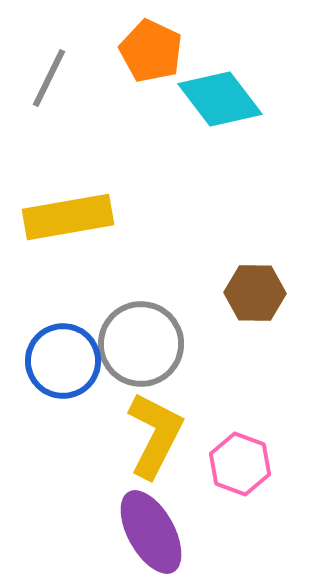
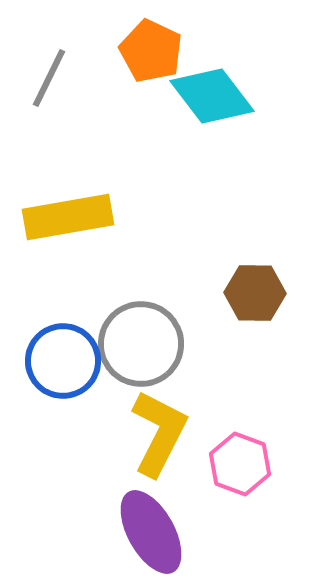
cyan diamond: moved 8 px left, 3 px up
yellow L-shape: moved 4 px right, 2 px up
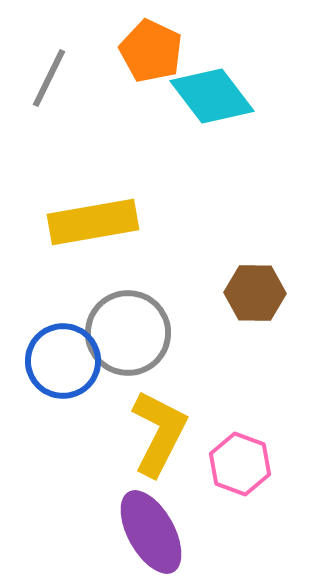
yellow rectangle: moved 25 px right, 5 px down
gray circle: moved 13 px left, 11 px up
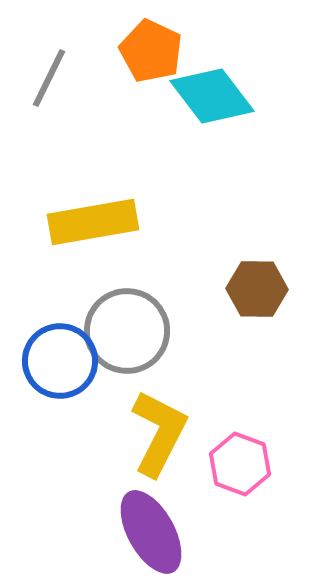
brown hexagon: moved 2 px right, 4 px up
gray circle: moved 1 px left, 2 px up
blue circle: moved 3 px left
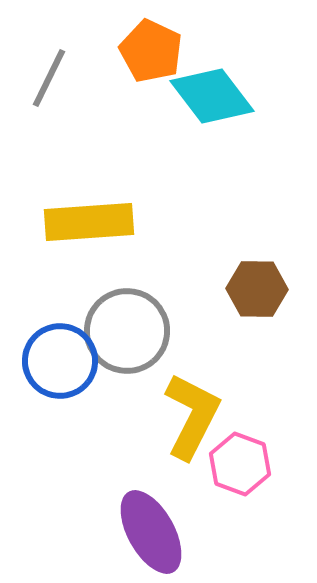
yellow rectangle: moved 4 px left; rotated 6 degrees clockwise
yellow L-shape: moved 33 px right, 17 px up
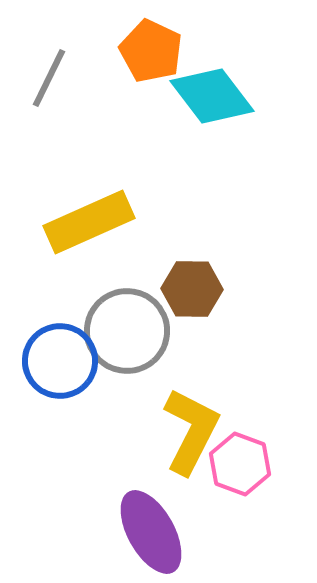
yellow rectangle: rotated 20 degrees counterclockwise
brown hexagon: moved 65 px left
yellow L-shape: moved 1 px left, 15 px down
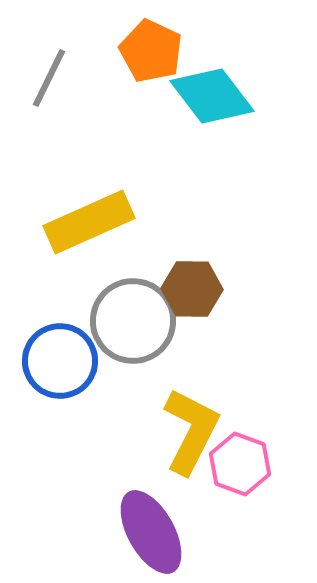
gray circle: moved 6 px right, 10 px up
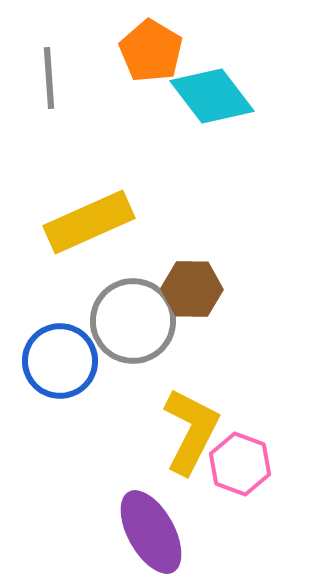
orange pentagon: rotated 6 degrees clockwise
gray line: rotated 30 degrees counterclockwise
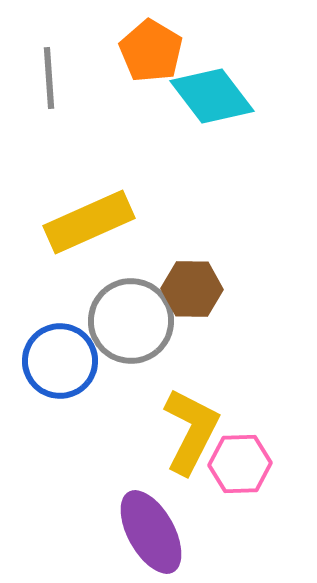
gray circle: moved 2 px left
pink hexagon: rotated 22 degrees counterclockwise
